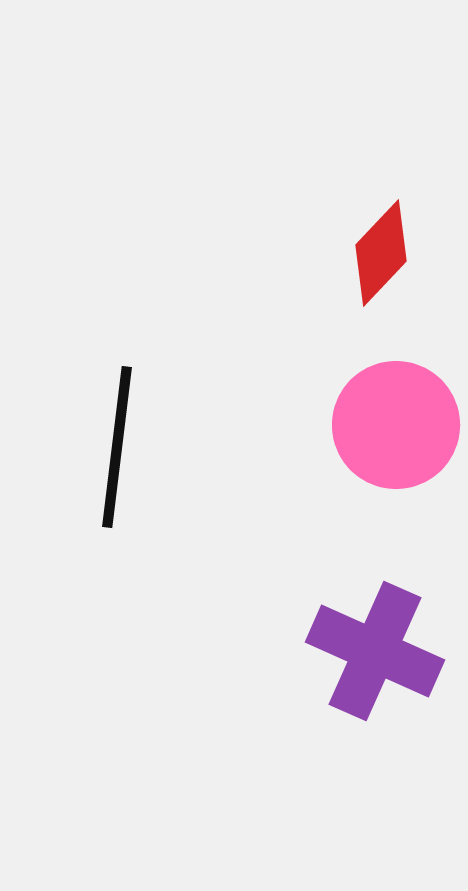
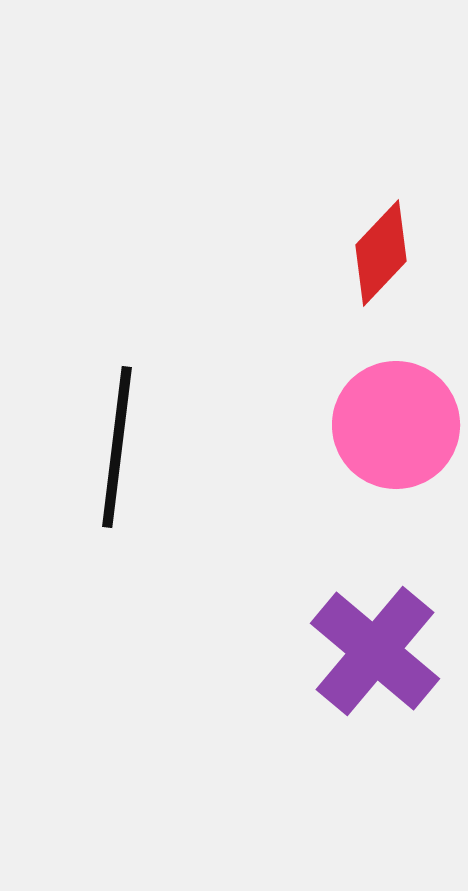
purple cross: rotated 16 degrees clockwise
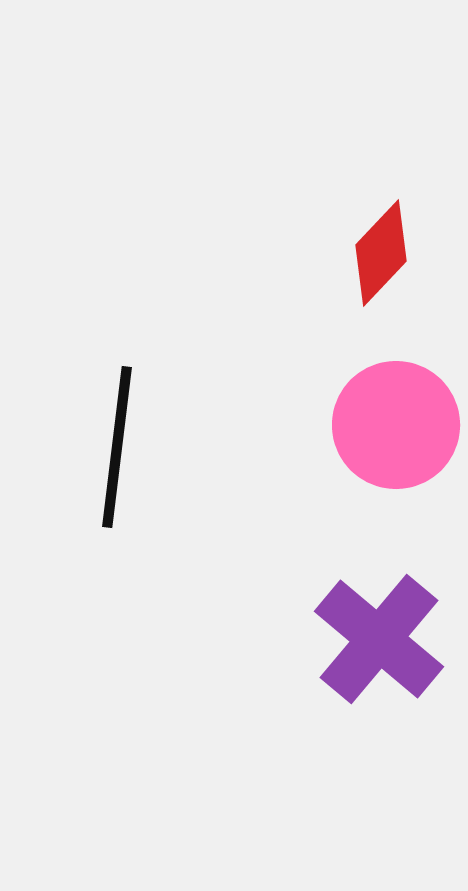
purple cross: moved 4 px right, 12 px up
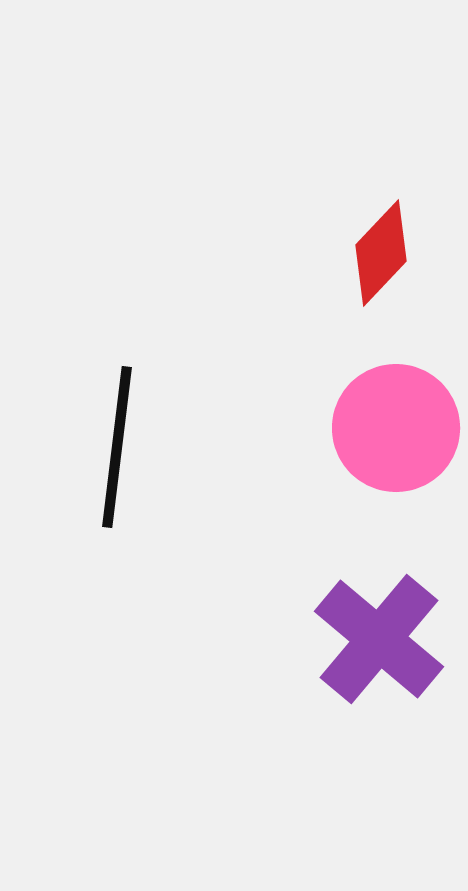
pink circle: moved 3 px down
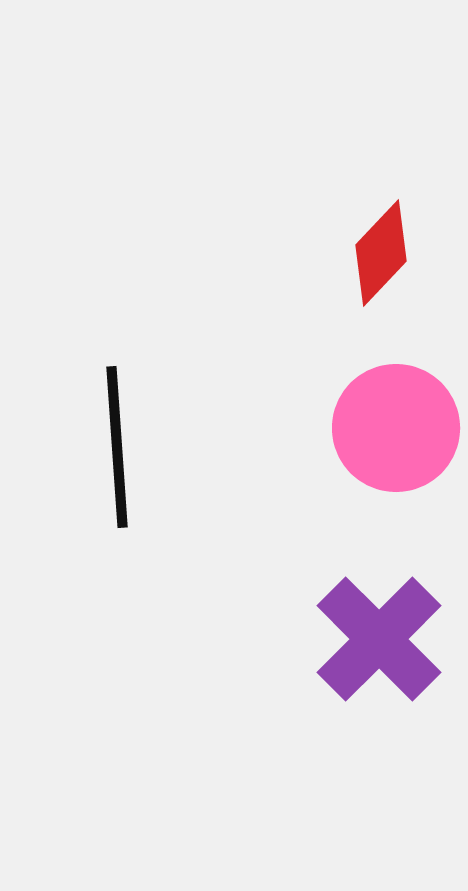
black line: rotated 11 degrees counterclockwise
purple cross: rotated 5 degrees clockwise
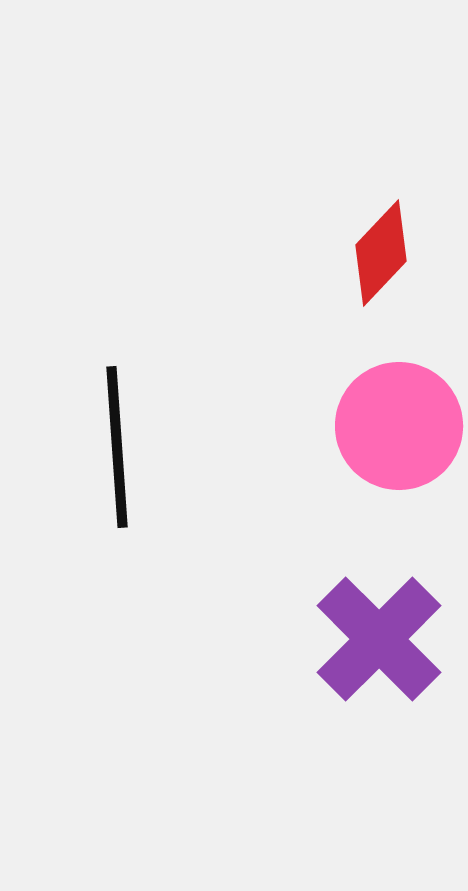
pink circle: moved 3 px right, 2 px up
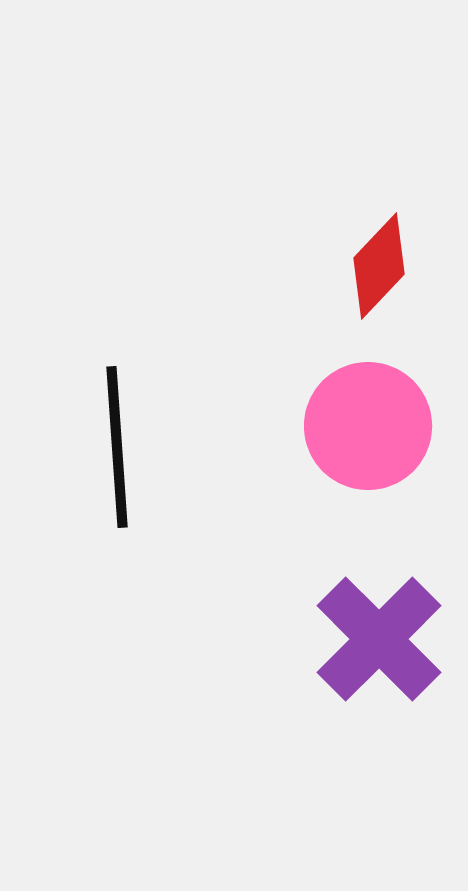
red diamond: moved 2 px left, 13 px down
pink circle: moved 31 px left
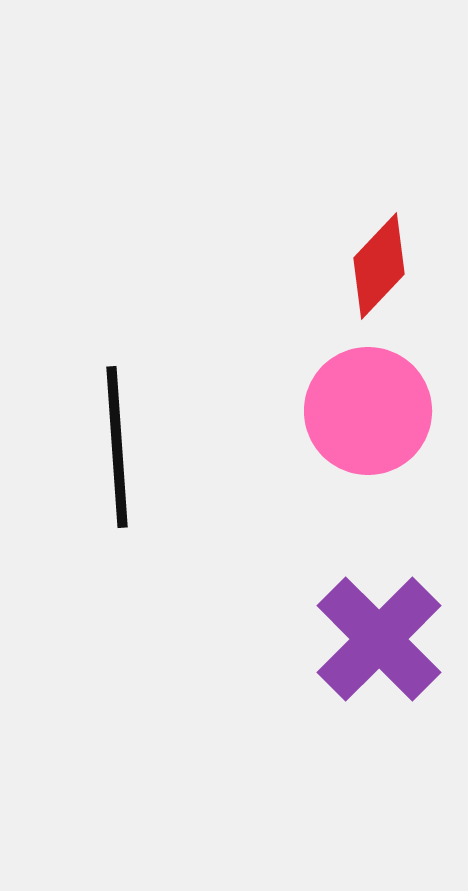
pink circle: moved 15 px up
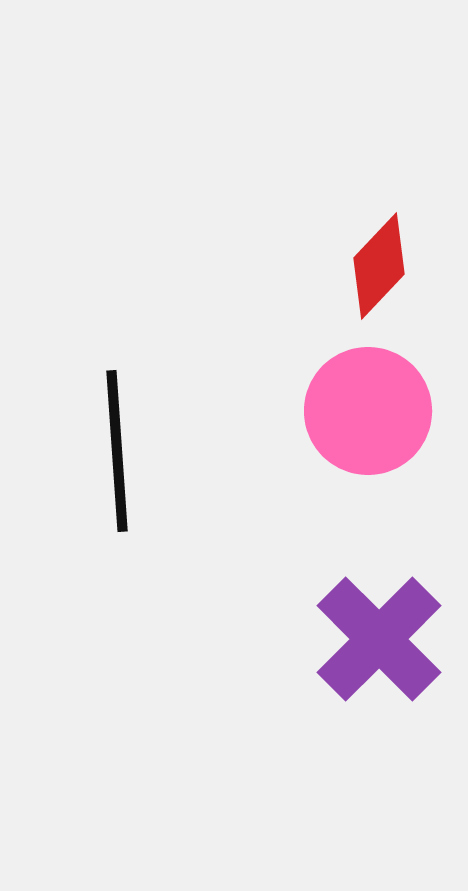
black line: moved 4 px down
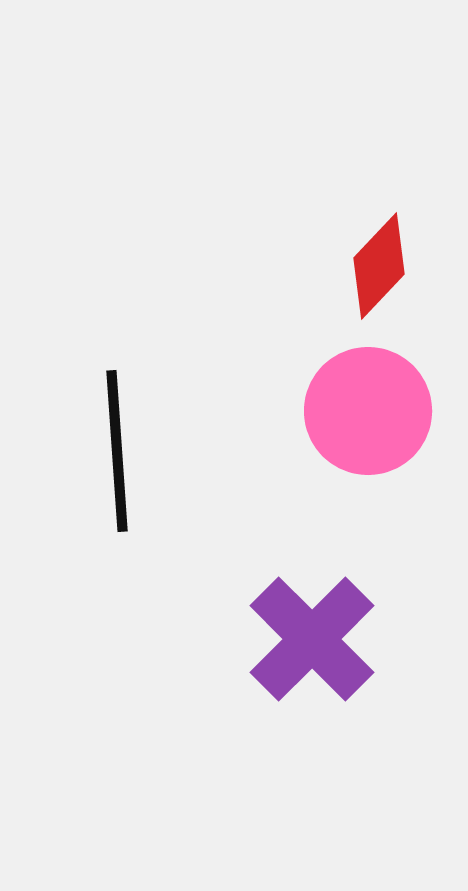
purple cross: moved 67 px left
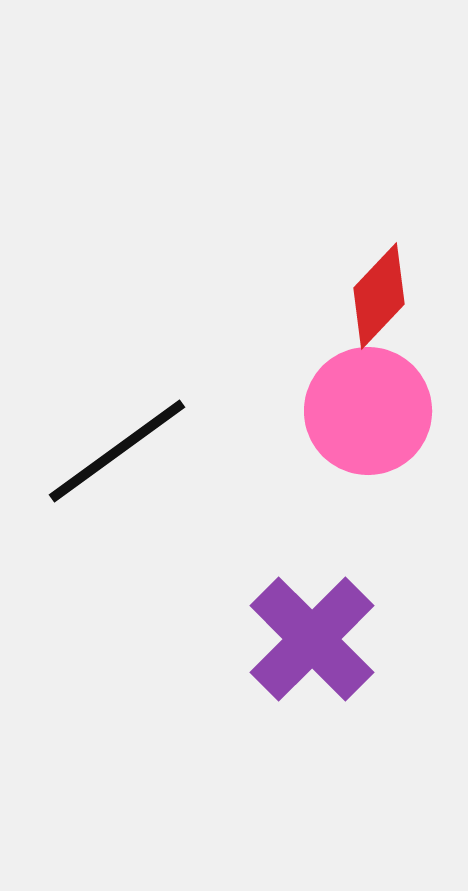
red diamond: moved 30 px down
black line: rotated 58 degrees clockwise
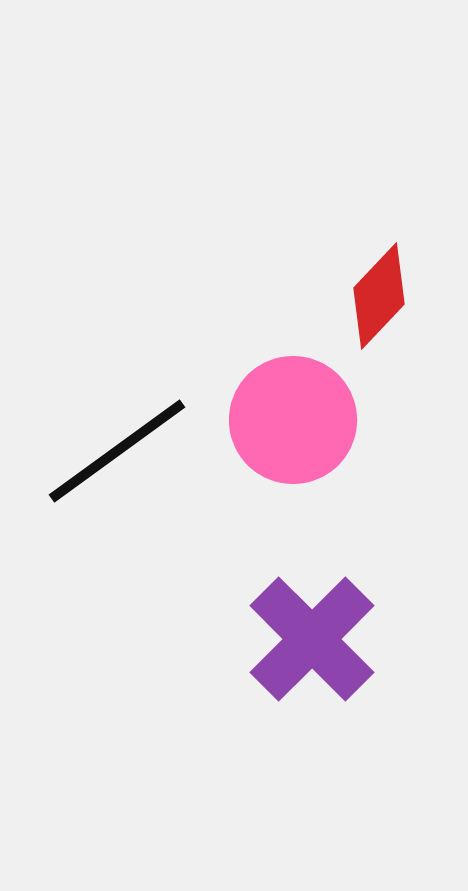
pink circle: moved 75 px left, 9 px down
